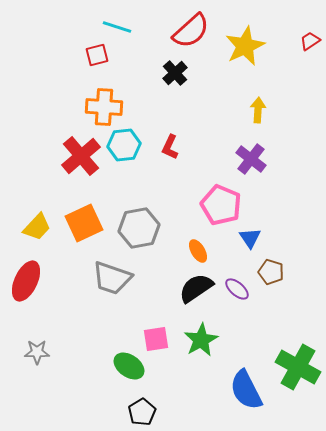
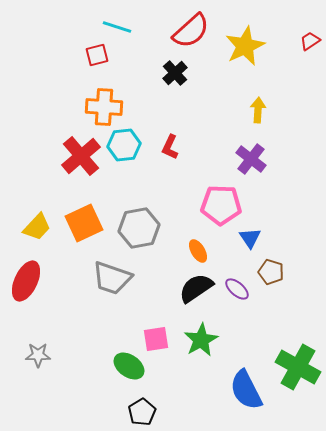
pink pentagon: rotated 21 degrees counterclockwise
gray star: moved 1 px right, 3 px down
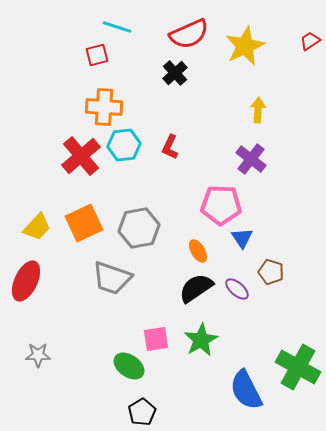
red semicircle: moved 2 px left, 3 px down; rotated 18 degrees clockwise
blue triangle: moved 8 px left
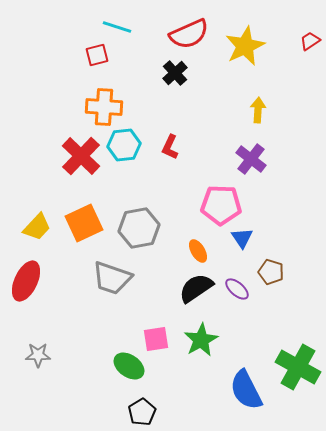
red cross: rotated 6 degrees counterclockwise
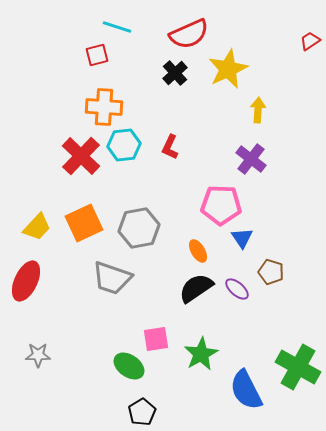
yellow star: moved 17 px left, 23 px down
green star: moved 14 px down
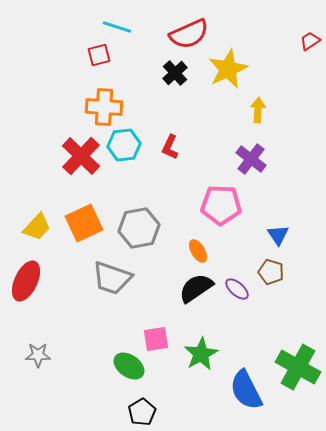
red square: moved 2 px right
blue triangle: moved 36 px right, 3 px up
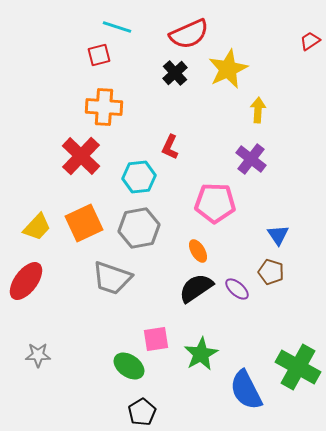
cyan hexagon: moved 15 px right, 32 px down
pink pentagon: moved 6 px left, 2 px up
red ellipse: rotated 12 degrees clockwise
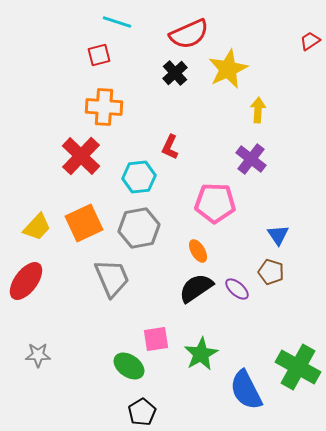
cyan line: moved 5 px up
gray trapezoid: rotated 132 degrees counterclockwise
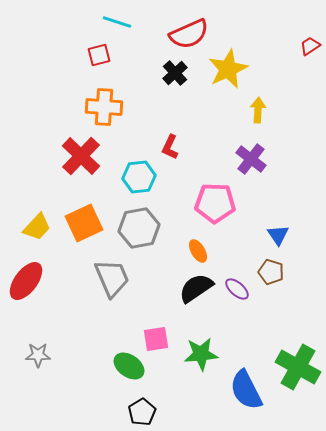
red trapezoid: moved 5 px down
green star: rotated 24 degrees clockwise
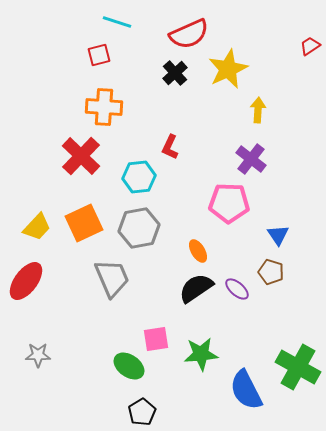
pink pentagon: moved 14 px right
